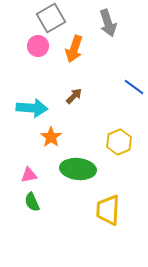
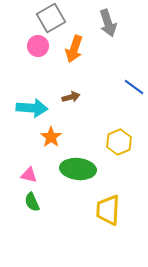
brown arrow: moved 3 px left, 1 px down; rotated 30 degrees clockwise
pink triangle: rotated 24 degrees clockwise
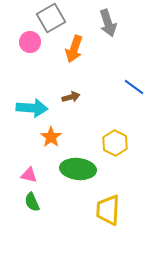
pink circle: moved 8 px left, 4 px up
yellow hexagon: moved 4 px left, 1 px down; rotated 10 degrees counterclockwise
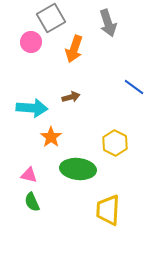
pink circle: moved 1 px right
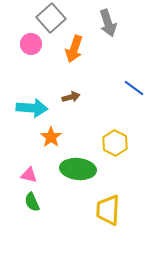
gray square: rotated 12 degrees counterclockwise
pink circle: moved 2 px down
blue line: moved 1 px down
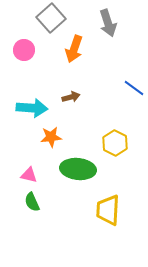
pink circle: moved 7 px left, 6 px down
orange star: rotated 30 degrees clockwise
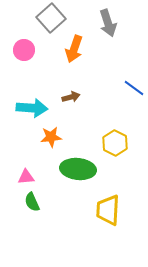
pink triangle: moved 3 px left, 2 px down; rotated 18 degrees counterclockwise
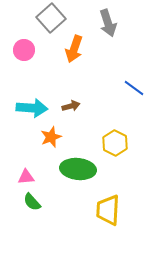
brown arrow: moved 9 px down
orange star: rotated 15 degrees counterclockwise
green semicircle: rotated 18 degrees counterclockwise
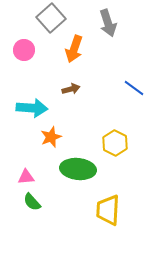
brown arrow: moved 17 px up
